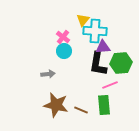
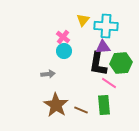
cyan cross: moved 11 px right, 5 px up
pink line: moved 1 px left, 2 px up; rotated 56 degrees clockwise
brown star: rotated 20 degrees clockwise
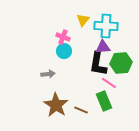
pink cross: rotated 16 degrees counterclockwise
green rectangle: moved 4 px up; rotated 18 degrees counterclockwise
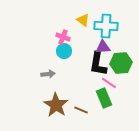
yellow triangle: rotated 32 degrees counterclockwise
green rectangle: moved 3 px up
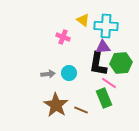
cyan circle: moved 5 px right, 22 px down
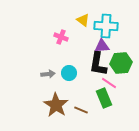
pink cross: moved 2 px left
purple triangle: moved 1 px left, 1 px up
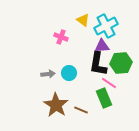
cyan cross: rotated 30 degrees counterclockwise
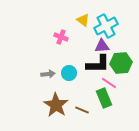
black L-shape: rotated 100 degrees counterclockwise
brown line: moved 1 px right
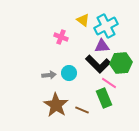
black L-shape: rotated 45 degrees clockwise
gray arrow: moved 1 px right, 1 px down
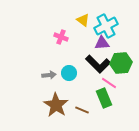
purple triangle: moved 3 px up
